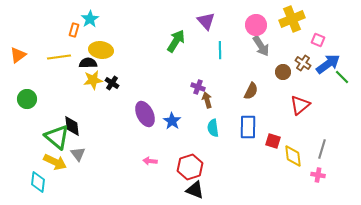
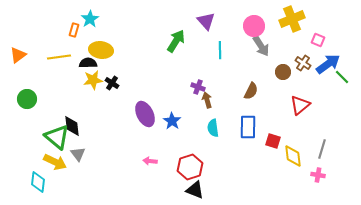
pink circle: moved 2 px left, 1 px down
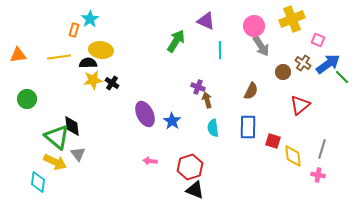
purple triangle: rotated 24 degrees counterclockwise
orange triangle: rotated 30 degrees clockwise
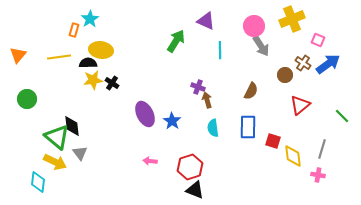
orange triangle: rotated 42 degrees counterclockwise
brown circle: moved 2 px right, 3 px down
green line: moved 39 px down
gray triangle: moved 2 px right, 1 px up
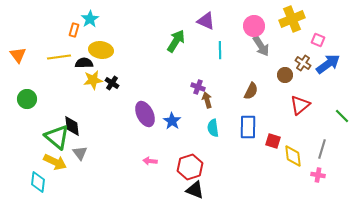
orange triangle: rotated 18 degrees counterclockwise
black semicircle: moved 4 px left
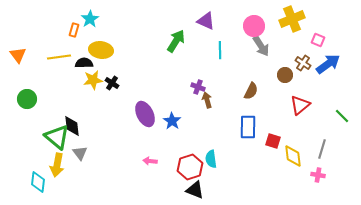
cyan semicircle: moved 2 px left, 31 px down
yellow arrow: moved 2 px right, 3 px down; rotated 75 degrees clockwise
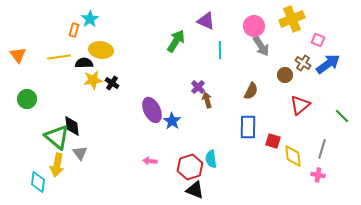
purple cross: rotated 24 degrees clockwise
purple ellipse: moved 7 px right, 4 px up
